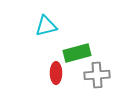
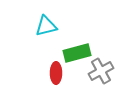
gray cross: moved 4 px right, 4 px up; rotated 25 degrees counterclockwise
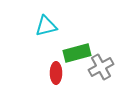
gray cross: moved 4 px up
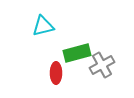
cyan triangle: moved 3 px left
gray cross: moved 1 px right, 2 px up
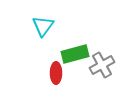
cyan triangle: rotated 40 degrees counterclockwise
green rectangle: moved 2 px left, 1 px down
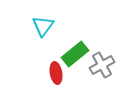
green rectangle: rotated 24 degrees counterclockwise
red ellipse: rotated 10 degrees counterclockwise
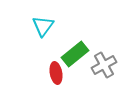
gray cross: moved 2 px right
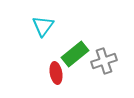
gray cross: moved 4 px up; rotated 10 degrees clockwise
